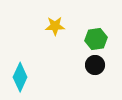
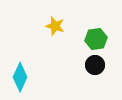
yellow star: rotated 18 degrees clockwise
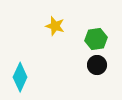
black circle: moved 2 px right
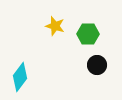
green hexagon: moved 8 px left, 5 px up; rotated 10 degrees clockwise
cyan diamond: rotated 12 degrees clockwise
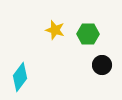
yellow star: moved 4 px down
black circle: moved 5 px right
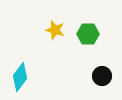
black circle: moved 11 px down
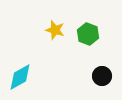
green hexagon: rotated 20 degrees clockwise
cyan diamond: rotated 24 degrees clockwise
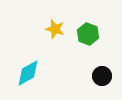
yellow star: moved 1 px up
cyan diamond: moved 8 px right, 4 px up
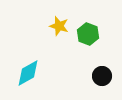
yellow star: moved 4 px right, 3 px up
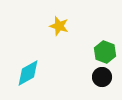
green hexagon: moved 17 px right, 18 px down
black circle: moved 1 px down
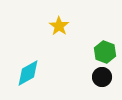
yellow star: rotated 18 degrees clockwise
